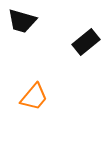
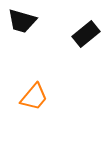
black rectangle: moved 8 px up
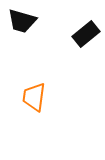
orange trapezoid: rotated 148 degrees clockwise
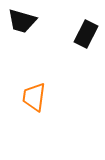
black rectangle: rotated 24 degrees counterclockwise
